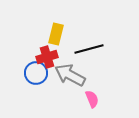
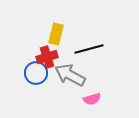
pink semicircle: rotated 96 degrees clockwise
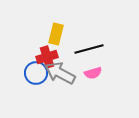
gray arrow: moved 10 px left, 2 px up
pink semicircle: moved 1 px right, 26 px up
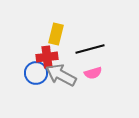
black line: moved 1 px right
red cross: rotated 10 degrees clockwise
gray arrow: moved 1 px right, 2 px down
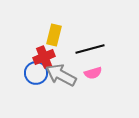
yellow rectangle: moved 2 px left, 1 px down
red cross: moved 3 px left; rotated 15 degrees counterclockwise
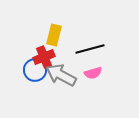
blue circle: moved 1 px left, 3 px up
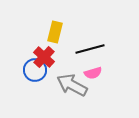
yellow rectangle: moved 1 px right, 3 px up
red cross: rotated 25 degrees counterclockwise
gray arrow: moved 11 px right, 10 px down
